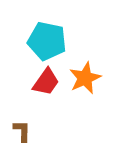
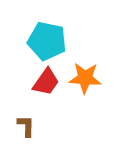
orange star: rotated 28 degrees clockwise
brown L-shape: moved 4 px right, 5 px up
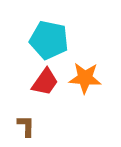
cyan pentagon: moved 2 px right, 1 px up
red trapezoid: moved 1 px left
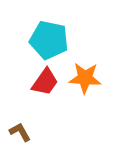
brown L-shape: moved 6 px left, 6 px down; rotated 30 degrees counterclockwise
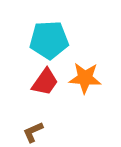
cyan pentagon: rotated 15 degrees counterclockwise
brown L-shape: moved 13 px right; rotated 85 degrees counterclockwise
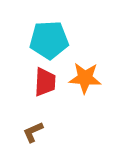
red trapezoid: rotated 32 degrees counterclockwise
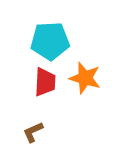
cyan pentagon: moved 1 px right, 1 px down
orange star: rotated 12 degrees clockwise
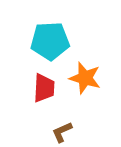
red trapezoid: moved 1 px left, 6 px down
brown L-shape: moved 29 px right
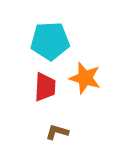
red trapezoid: moved 1 px right, 1 px up
brown L-shape: moved 5 px left; rotated 40 degrees clockwise
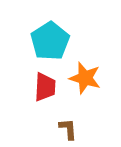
cyan pentagon: rotated 30 degrees counterclockwise
brown L-shape: moved 11 px right, 3 px up; rotated 70 degrees clockwise
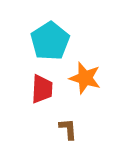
red trapezoid: moved 3 px left, 2 px down
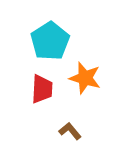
brown L-shape: moved 2 px right, 2 px down; rotated 35 degrees counterclockwise
